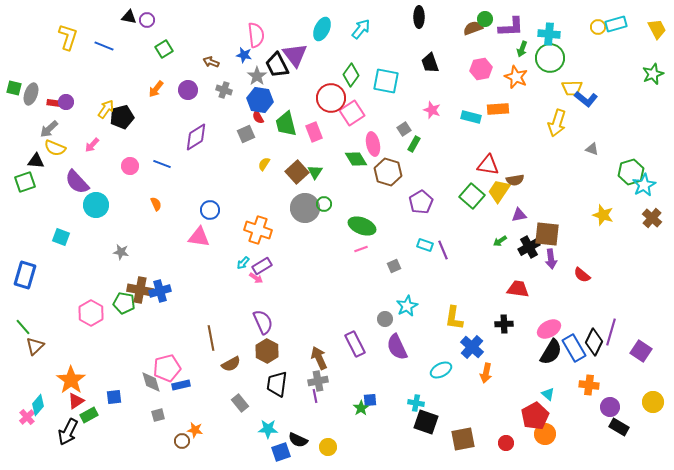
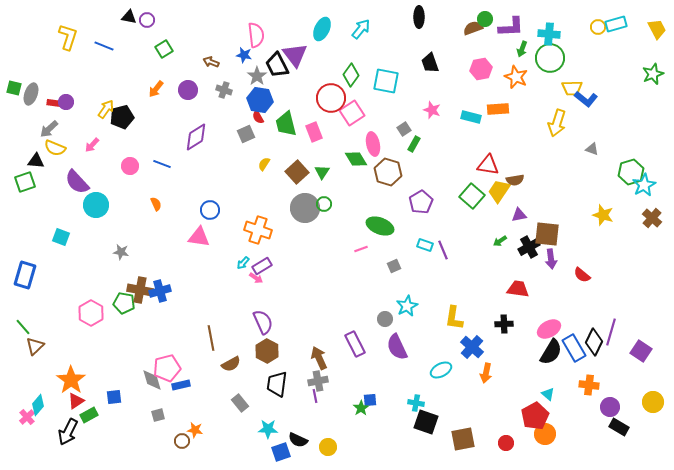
green triangle at (315, 172): moved 7 px right
green ellipse at (362, 226): moved 18 px right
gray diamond at (151, 382): moved 1 px right, 2 px up
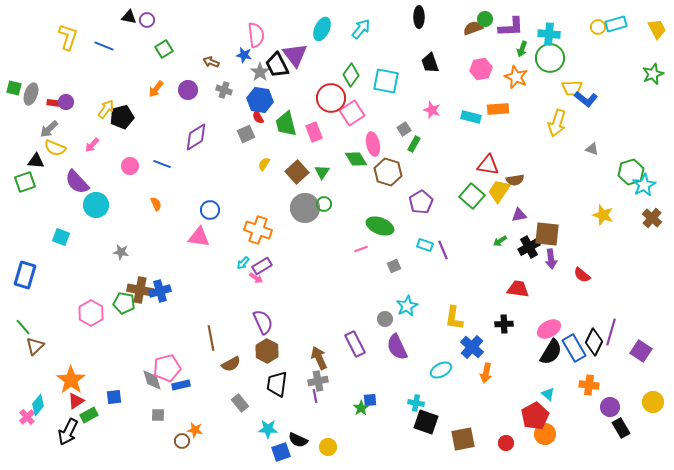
gray star at (257, 76): moved 3 px right, 4 px up
gray square at (158, 415): rotated 16 degrees clockwise
black rectangle at (619, 427): moved 2 px right, 1 px down; rotated 30 degrees clockwise
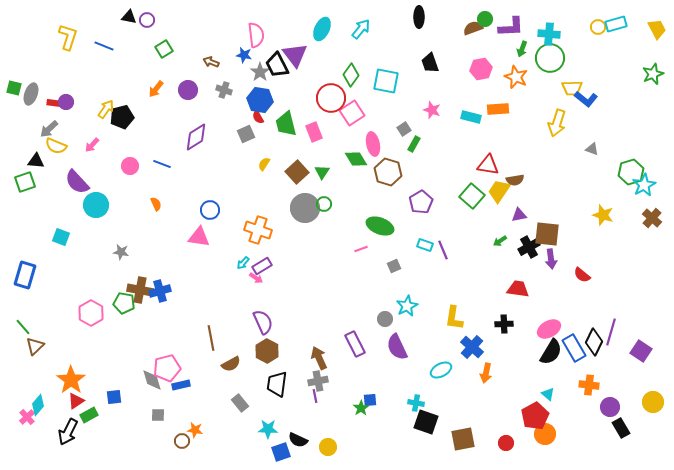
yellow semicircle at (55, 148): moved 1 px right, 2 px up
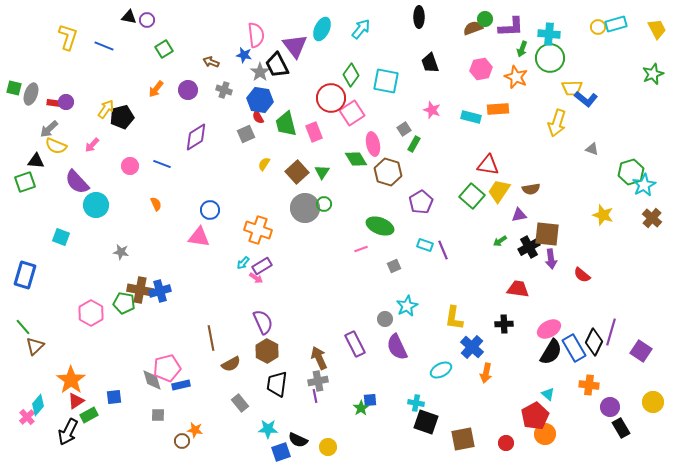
purple triangle at (295, 55): moved 9 px up
brown semicircle at (515, 180): moved 16 px right, 9 px down
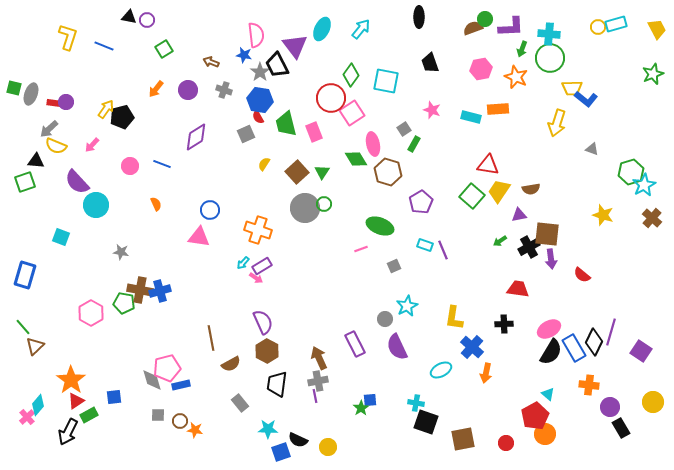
brown circle at (182, 441): moved 2 px left, 20 px up
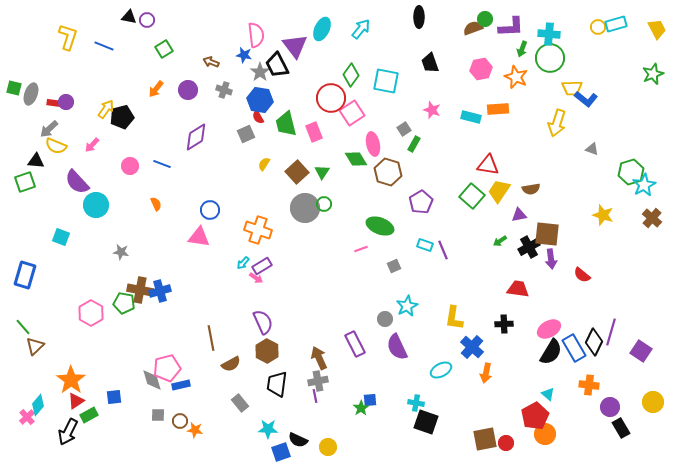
brown square at (463, 439): moved 22 px right
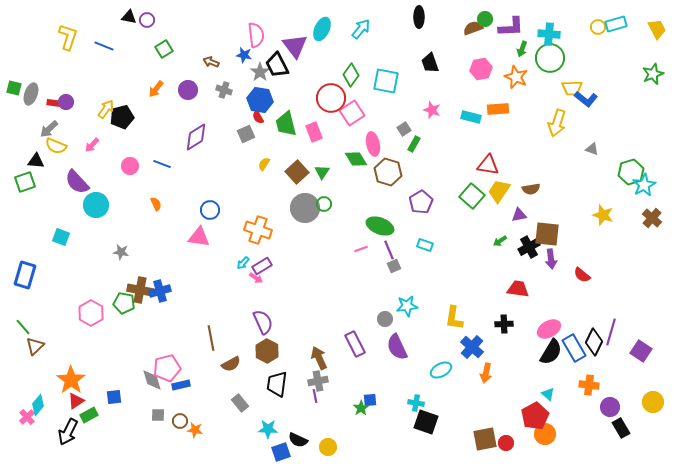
purple line at (443, 250): moved 54 px left
cyan star at (407, 306): rotated 20 degrees clockwise
